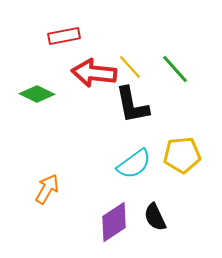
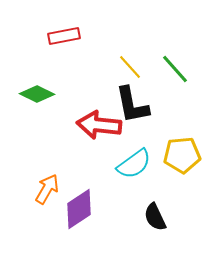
red arrow: moved 5 px right, 52 px down
purple diamond: moved 35 px left, 13 px up
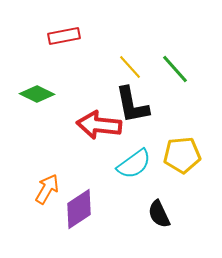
black semicircle: moved 4 px right, 3 px up
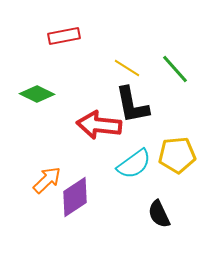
yellow line: moved 3 px left, 1 px down; rotated 16 degrees counterclockwise
yellow pentagon: moved 5 px left
orange arrow: moved 9 px up; rotated 16 degrees clockwise
purple diamond: moved 4 px left, 12 px up
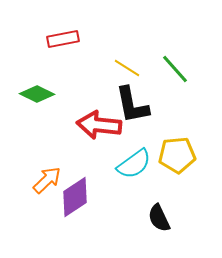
red rectangle: moved 1 px left, 3 px down
black semicircle: moved 4 px down
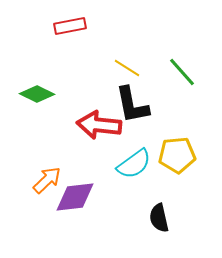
red rectangle: moved 7 px right, 13 px up
green line: moved 7 px right, 3 px down
purple diamond: rotated 27 degrees clockwise
black semicircle: rotated 12 degrees clockwise
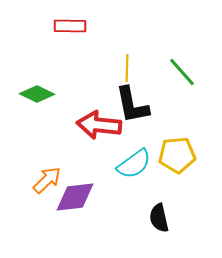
red rectangle: rotated 12 degrees clockwise
yellow line: rotated 60 degrees clockwise
